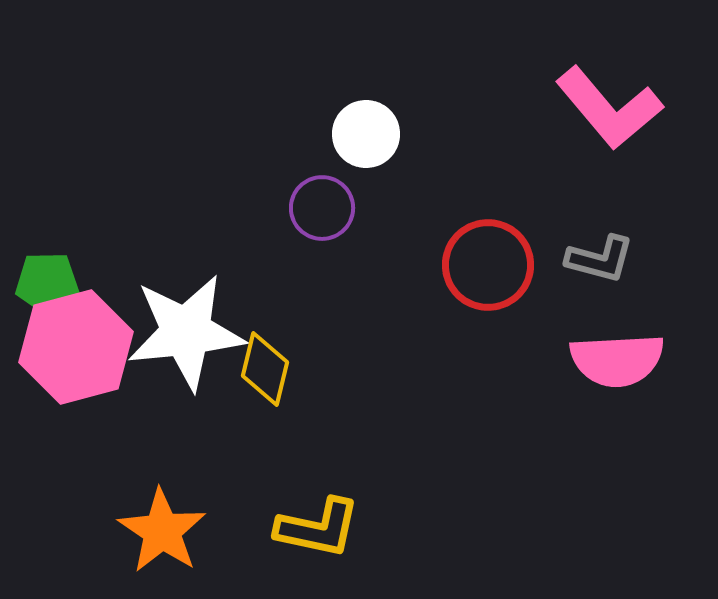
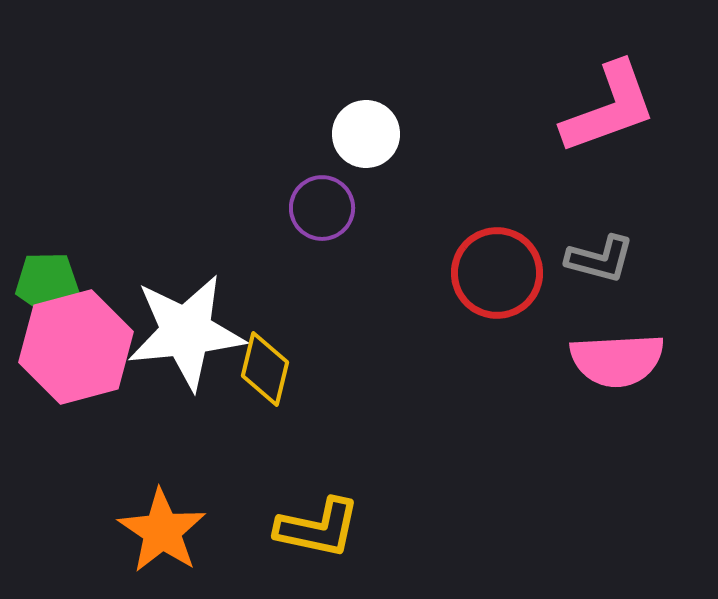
pink L-shape: rotated 70 degrees counterclockwise
red circle: moved 9 px right, 8 px down
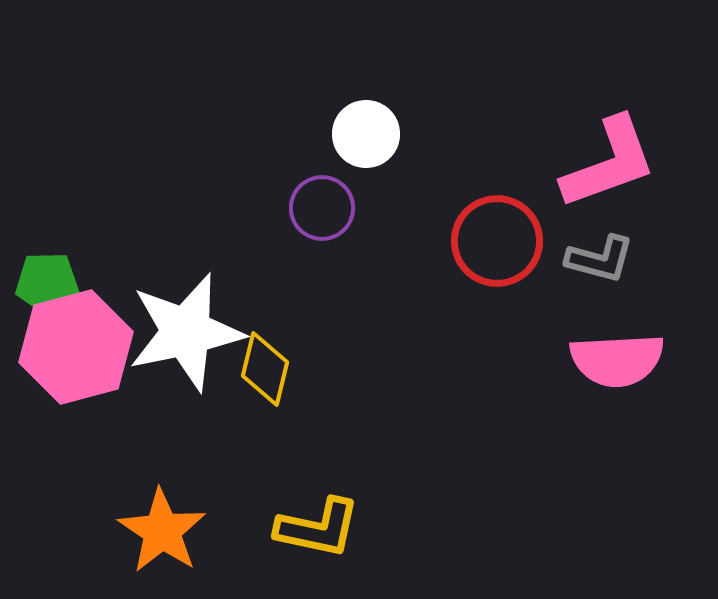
pink L-shape: moved 55 px down
red circle: moved 32 px up
white star: rotated 6 degrees counterclockwise
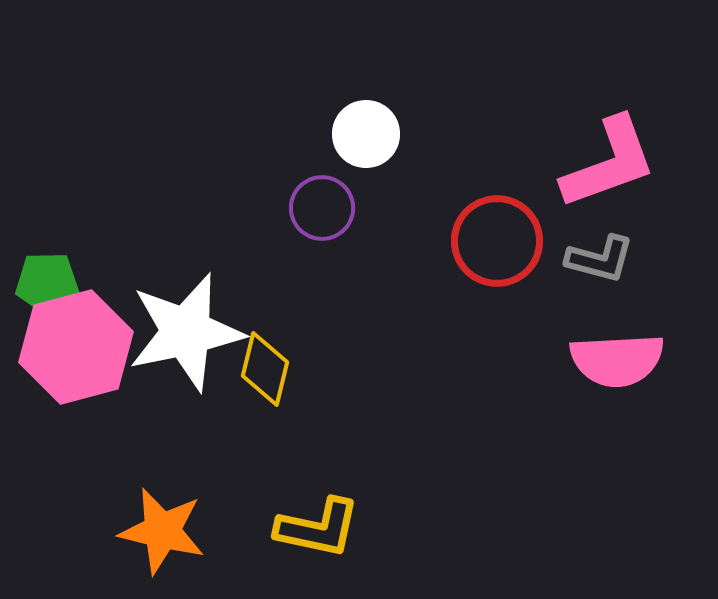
orange star: rotated 20 degrees counterclockwise
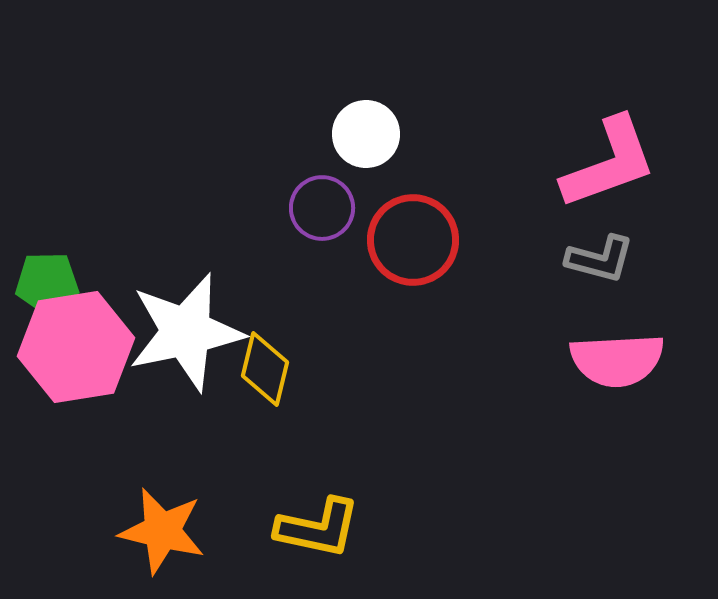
red circle: moved 84 px left, 1 px up
pink hexagon: rotated 6 degrees clockwise
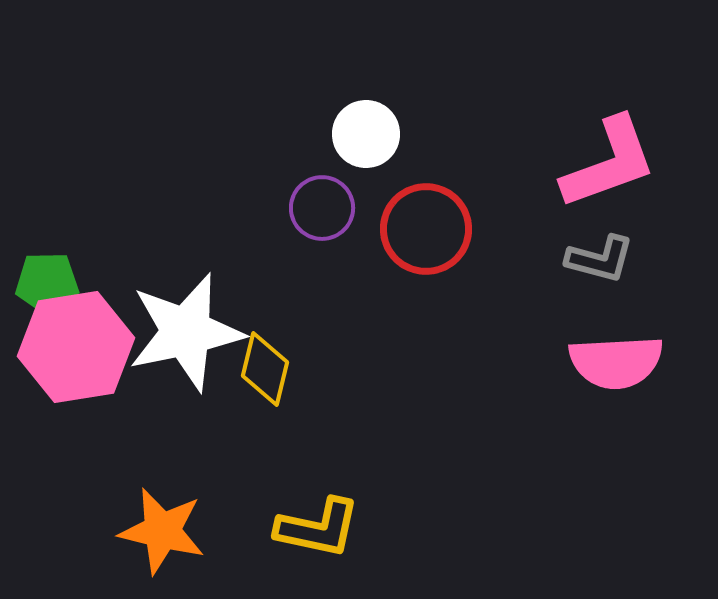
red circle: moved 13 px right, 11 px up
pink semicircle: moved 1 px left, 2 px down
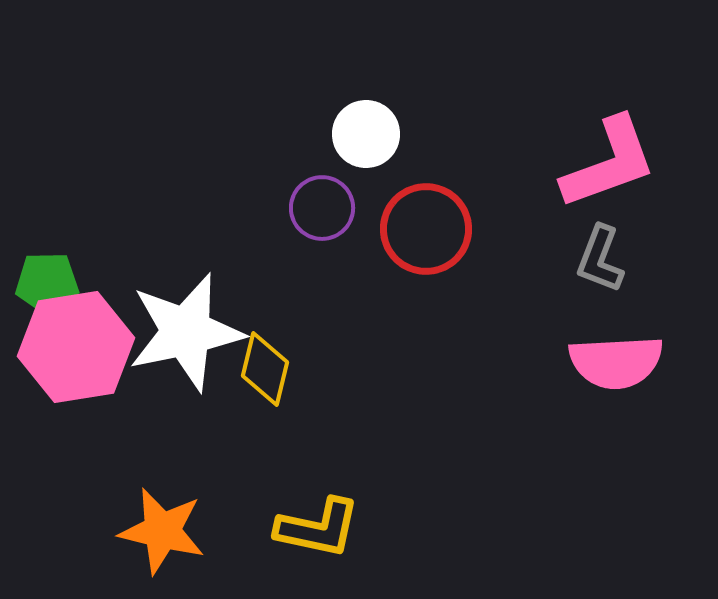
gray L-shape: rotated 96 degrees clockwise
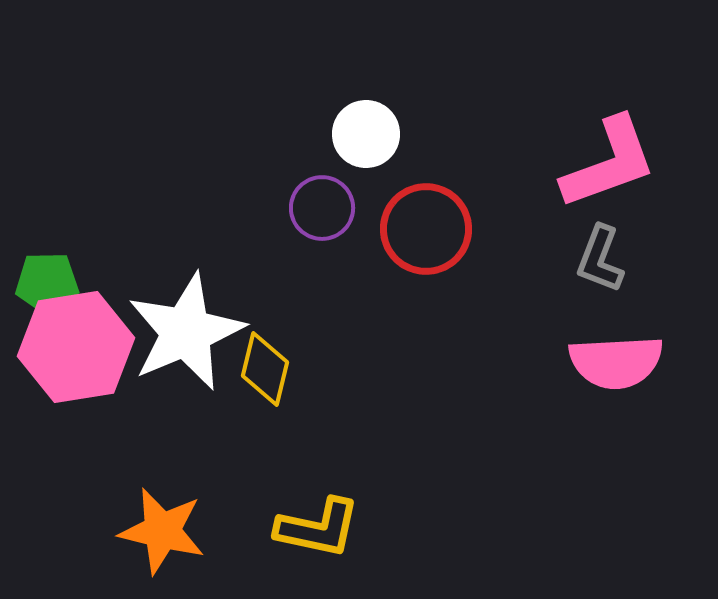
white star: rotated 11 degrees counterclockwise
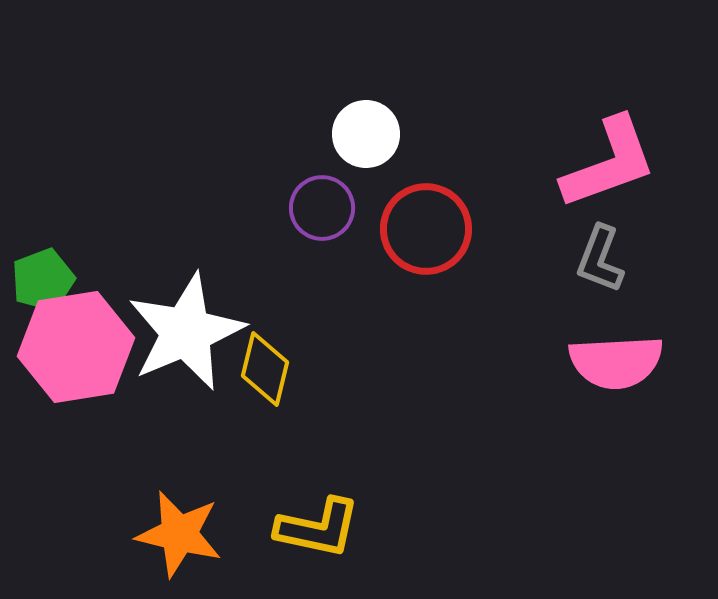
green pentagon: moved 4 px left, 3 px up; rotated 20 degrees counterclockwise
orange star: moved 17 px right, 3 px down
